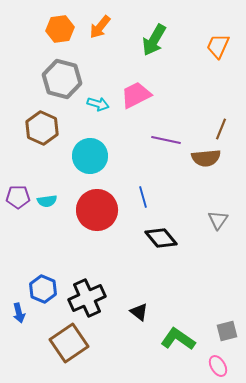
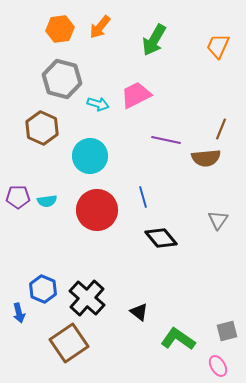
black cross: rotated 24 degrees counterclockwise
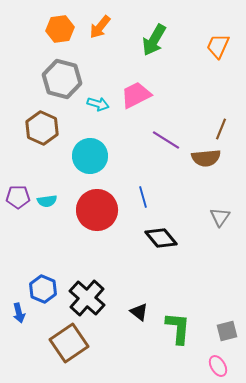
purple line: rotated 20 degrees clockwise
gray triangle: moved 2 px right, 3 px up
green L-shape: moved 11 px up; rotated 60 degrees clockwise
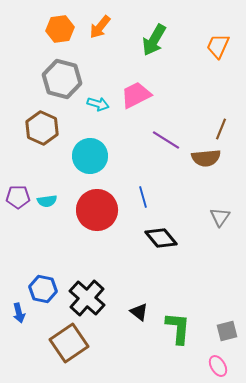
blue hexagon: rotated 12 degrees counterclockwise
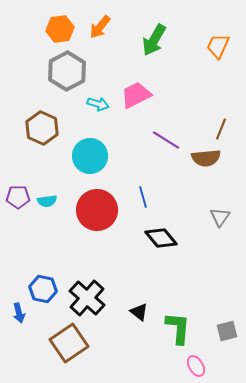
gray hexagon: moved 5 px right, 8 px up; rotated 18 degrees clockwise
pink ellipse: moved 22 px left
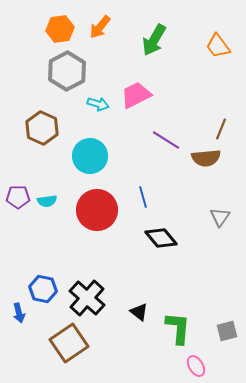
orange trapezoid: rotated 60 degrees counterclockwise
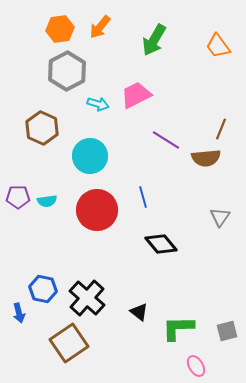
black diamond: moved 6 px down
green L-shape: rotated 96 degrees counterclockwise
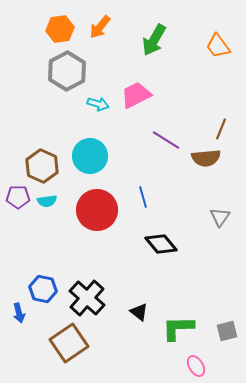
brown hexagon: moved 38 px down
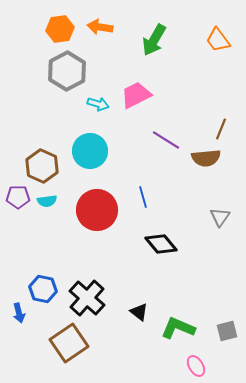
orange arrow: rotated 60 degrees clockwise
orange trapezoid: moved 6 px up
cyan circle: moved 5 px up
green L-shape: rotated 24 degrees clockwise
